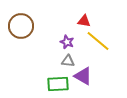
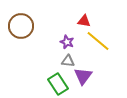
purple triangle: rotated 36 degrees clockwise
green rectangle: rotated 60 degrees clockwise
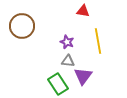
red triangle: moved 1 px left, 10 px up
brown circle: moved 1 px right
yellow line: rotated 40 degrees clockwise
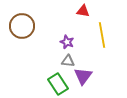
yellow line: moved 4 px right, 6 px up
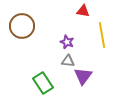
green rectangle: moved 15 px left, 1 px up
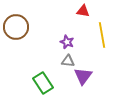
brown circle: moved 6 px left, 1 px down
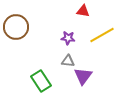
yellow line: rotated 70 degrees clockwise
purple star: moved 1 px right, 4 px up; rotated 16 degrees counterclockwise
green rectangle: moved 2 px left, 2 px up
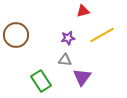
red triangle: rotated 24 degrees counterclockwise
brown circle: moved 8 px down
purple star: rotated 16 degrees counterclockwise
gray triangle: moved 3 px left, 1 px up
purple triangle: moved 1 px left, 1 px down
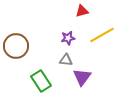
red triangle: moved 1 px left
brown circle: moved 11 px down
gray triangle: moved 1 px right
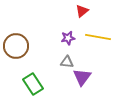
red triangle: rotated 24 degrees counterclockwise
yellow line: moved 4 px left, 2 px down; rotated 40 degrees clockwise
gray triangle: moved 1 px right, 2 px down
green rectangle: moved 8 px left, 3 px down
